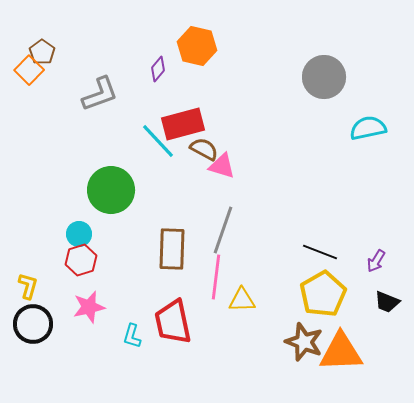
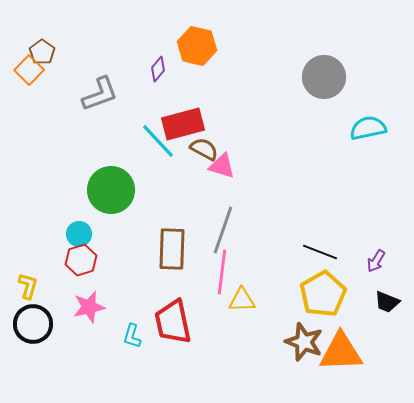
pink line: moved 6 px right, 5 px up
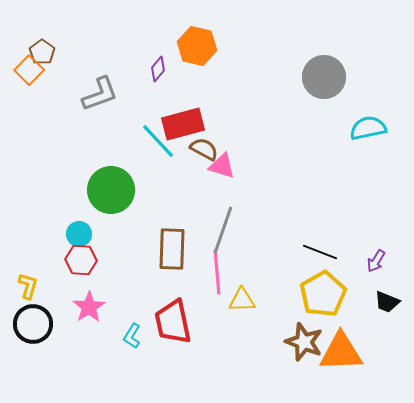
red hexagon: rotated 20 degrees clockwise
pink line: moved 5 px left; rotated 12 degrees counterclockwise
pink star: rotated 20 degrees counterclockwise
cyan L-shape: rotated 15 degrees clockwise
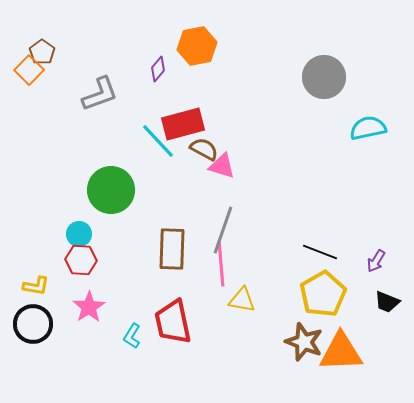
orange hexagon: rotated 24 degrees counterclockwise
pink line: moved 4 px right, 8 px up
yellow L-shape: moved 8 px right; rotated 84 degrees clockwise
yellow triangle: rotated 12 degrees clockwise
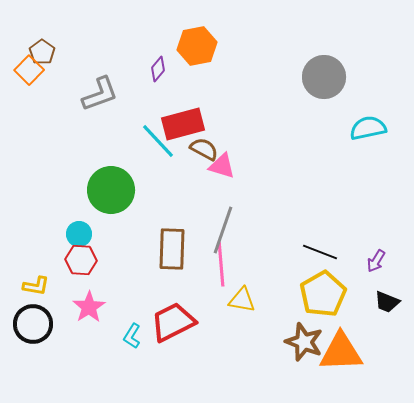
red trapezoid: rotated 75 degrees clockwise
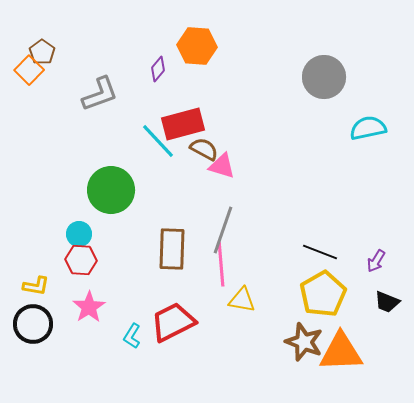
orange hexagon: rotated 15 degrees clockwise
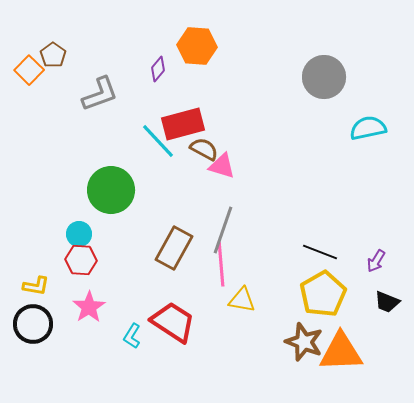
brown pentagon: moved 11 px right, 3 px down
brown rectangle: moved 2 px right, 1 px up; rotated 27 degrees clockwise
red trapezoid: rotated 60 degrees clockwise
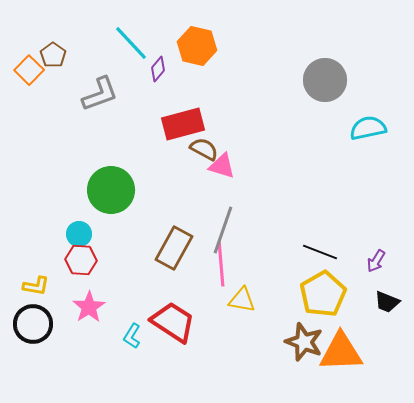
orange hexagon: rotated 9 degrees clockwise
gray circle: moved 1 px right, 3 px down
cyan line: moved 27 px left, 98 px up
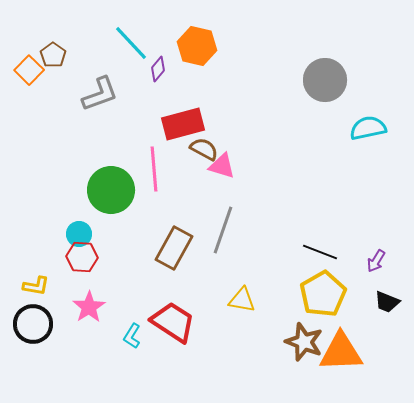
red hexagon: moved 1 px right, 3 px up
pink line: moved 67 px left, 95 px up
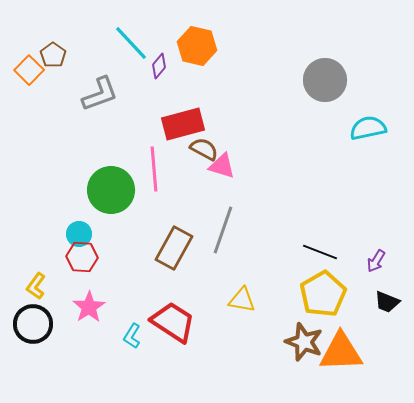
purple diamond: moved 1 px right, 3 px up
yellow L-shape: rotated 116 degrees clockwise
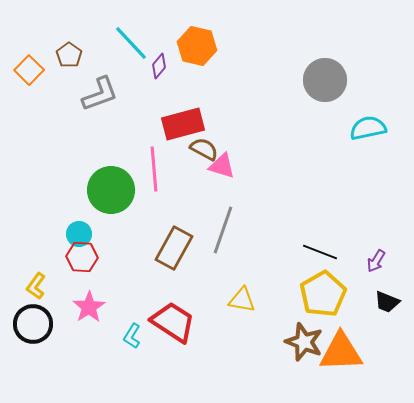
brown pentagon: moved 16 px right
